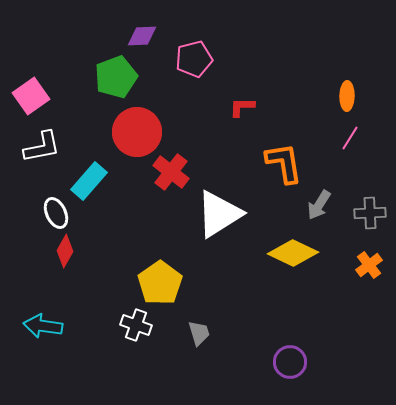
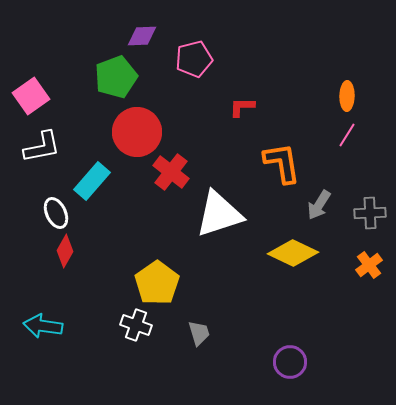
pink line: moved 3 px left, 3 px up
orange L-shape: moved 2 px left
cyan rectangle: moved 3 px right
white triangle: rotated 14 degrees clockwise
yellow pentagon: moved 3 px left
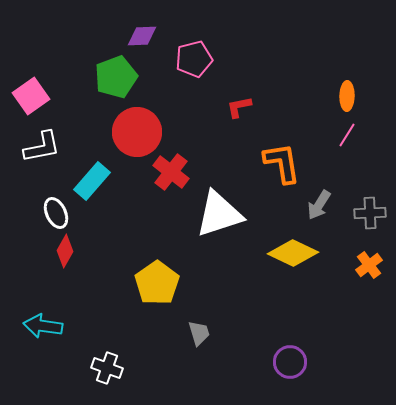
red L-shape: moved 3 px left; rotated 12 degrees counterclockwise
white cross: moved 29 px left, 43 px down
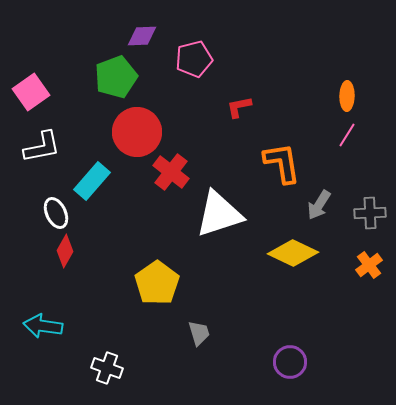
pink square: moved 4 px up
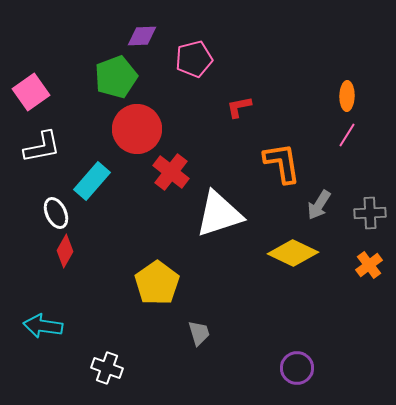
red circle: moved 3 px up
purple circle: moved 7 px right, 6 px down
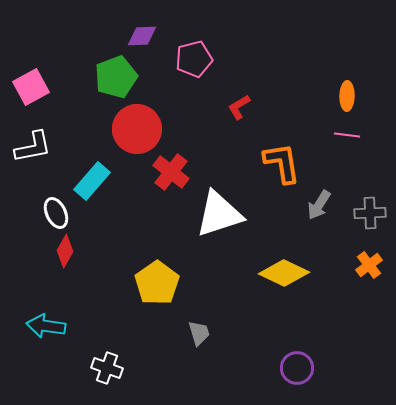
pink square: moved 5 px up; rotated 6 degrees clockwise
red L-shape: rotated 20 degrees counterclockwise
pink line: rotated 65 degrees clockwise
white L-shape: moved 9 px left
yellow diamond: moved 9 px left, 20 px down
cyan arrow: moved 3 px right
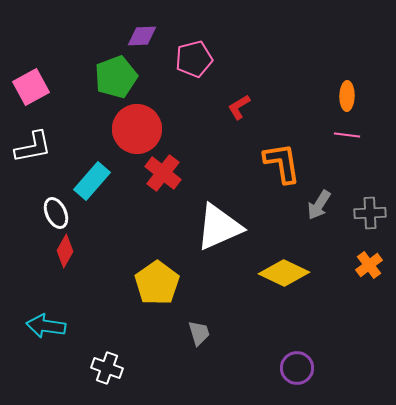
red cross: moved 8 px left, 1 px down
white triangle: moved 13 px down; rotated 6 degrees counterclockwise
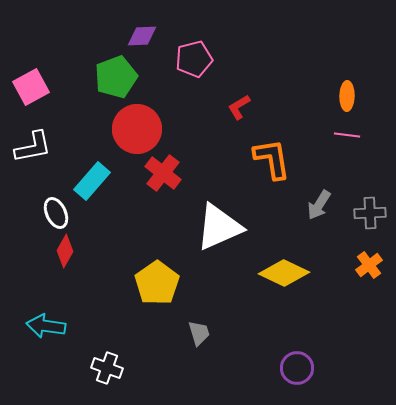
orange L-shape: moved 10 px left, 4 px up
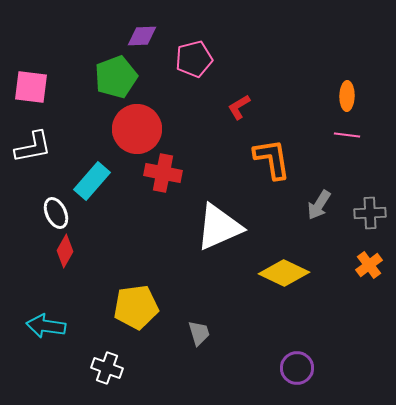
pink square: rotated 36 degrees clockwise
red cross: rotated 27 degrees counterclockwise
yellow pentagon: moved 21 px left, 24 px down; rotated 27 degrees clockwise
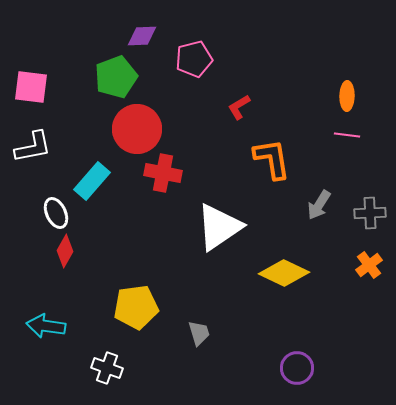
white triangle: rotated 10 degrees counterclockwise
